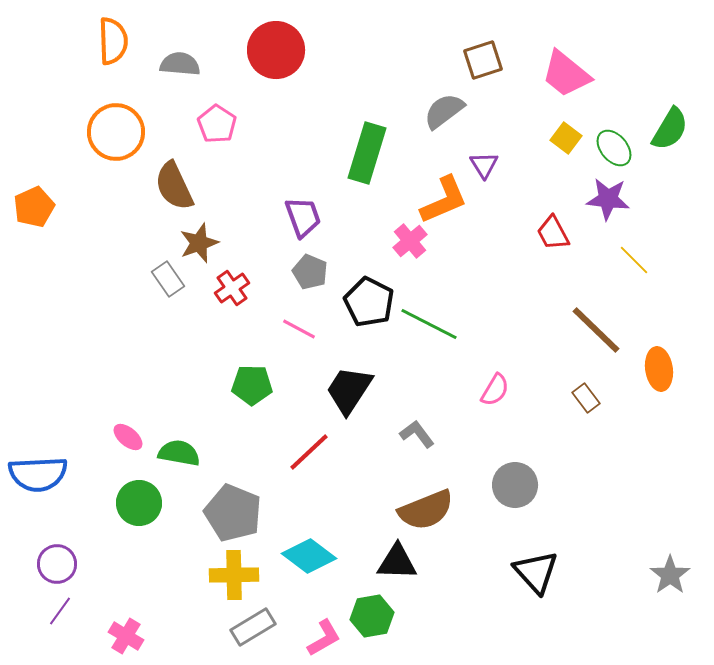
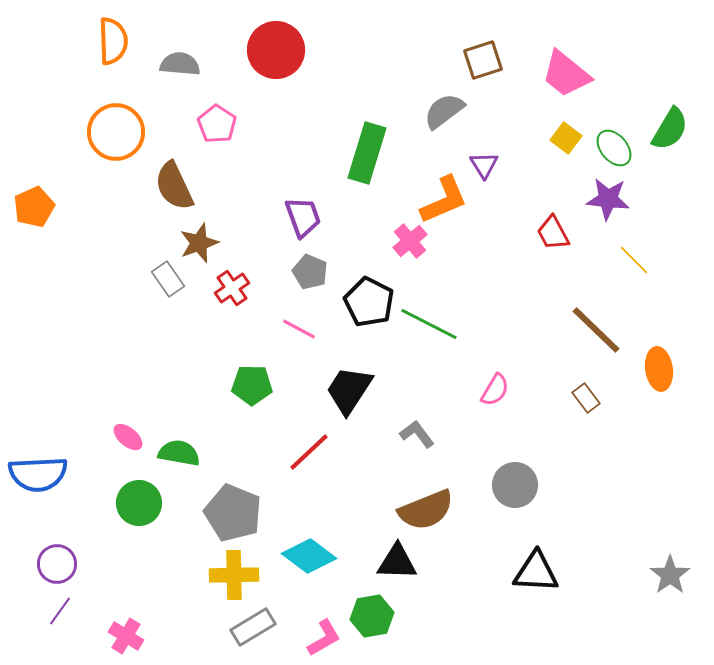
black triangle at (536, 572): rotated 45 degrees counterclockwise
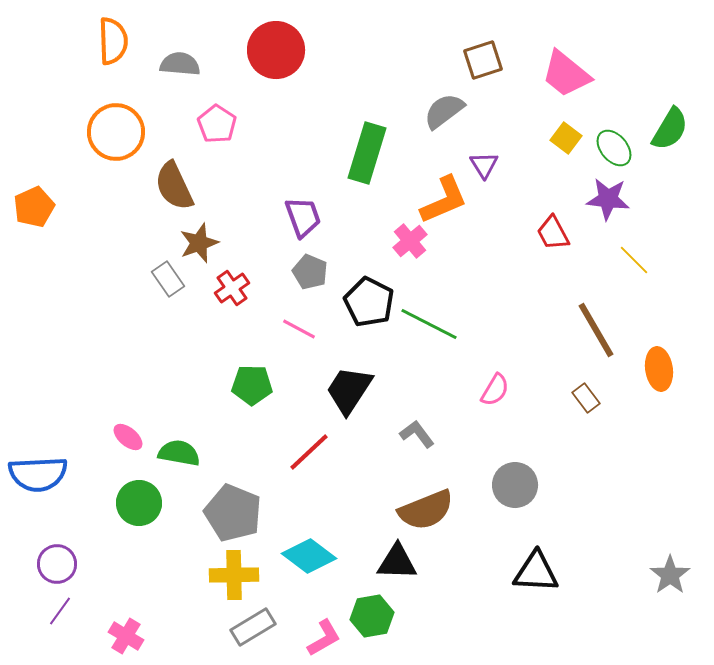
brown line at (596, 330): rotated 16 degrees clockwise
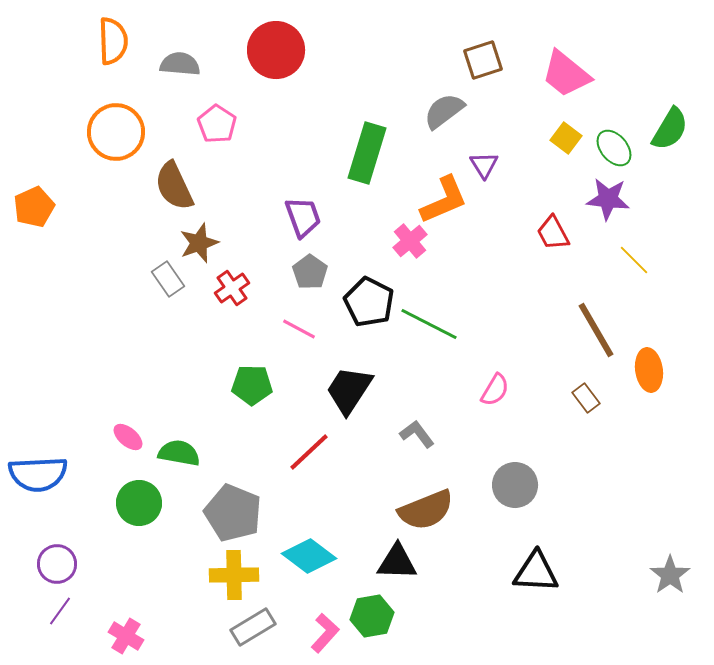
gray pentagon at (310, 272): rotated 12 degrees clockwise
orange ellipse at (659, 369): moved 10 px left, 1 px down
pink L-shape at (324, 638): moved 1 px right, 5 px up; rotated 18 degrees counterclockwise
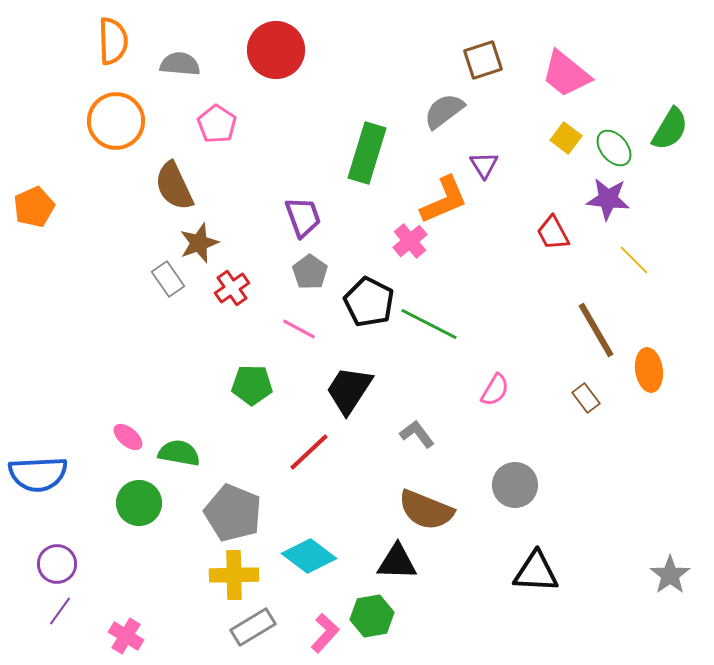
orange circle at (116, 132): moved 11 px up
brown semicircle at (426, 510): rotated 44 degrees clockwise
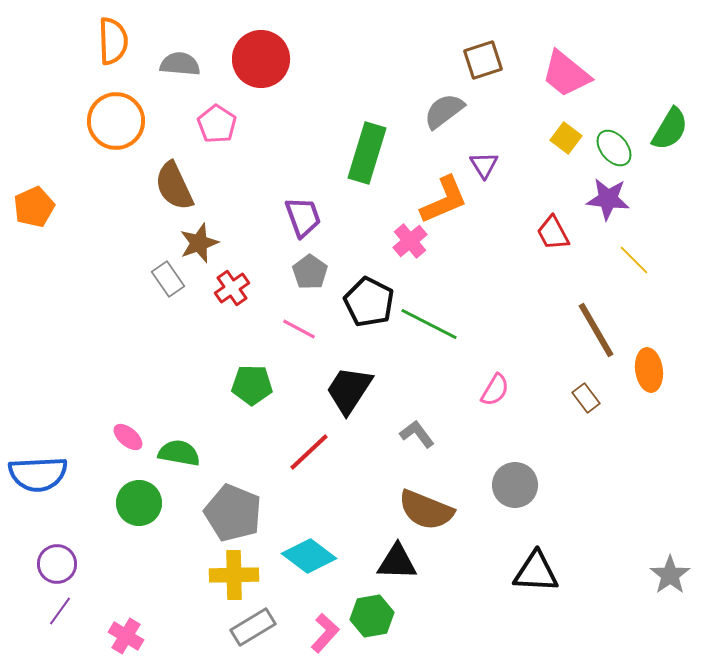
red circle at (276, 50): moved 15 px left, 9 px down
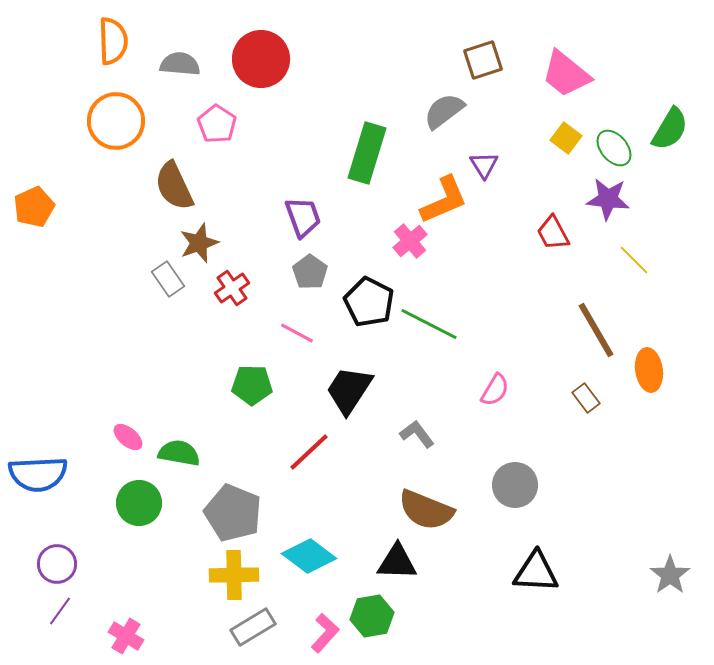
pink line at (299, 329): moved 2 px left, 4 px down
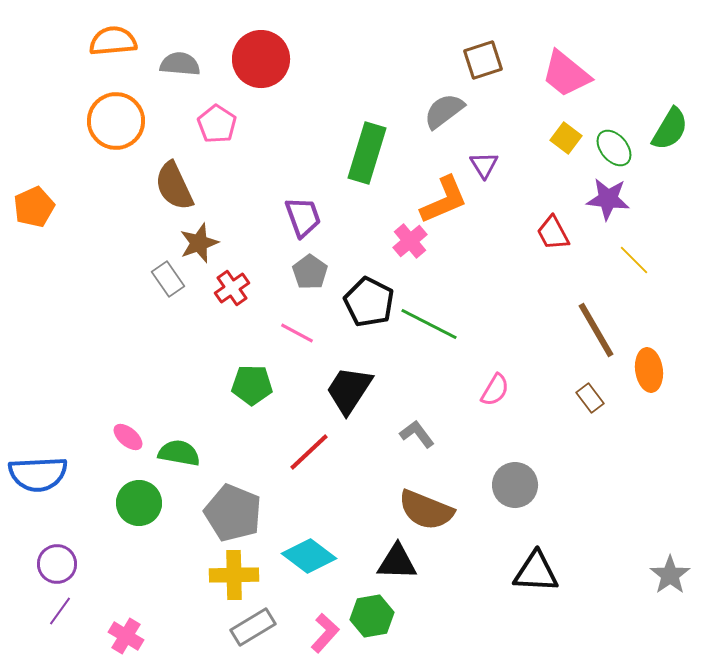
orange semicircle at (113, 41): rotated 93 degrees counterclockwise
brown rectangle at (586, 398): moved 4 px right
